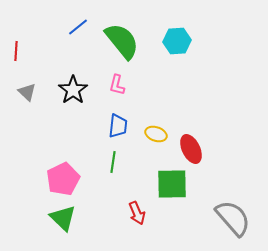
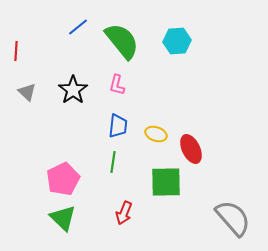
green square: moved 6 px left, 2 px up
red arrow: moved 13 px left; rotated 45 degrees clockwise
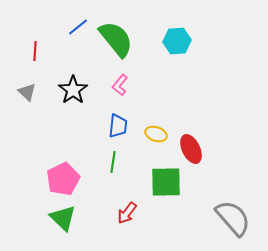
green semicircle: moved 6 px left, 2 px up
red line: moved 19 px right
pink L-shape: moved 3 px right; rotated 25 degrees clockwise
red arrow: moved 3 px right; rotated 15 degrees clockwise
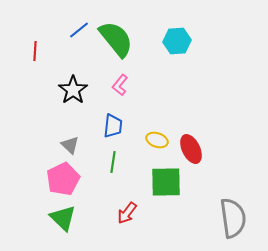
blue line: moved 1 px right, 3 px down
gray triangle: moved 43 px right, 53 px down
blue trapezoid: moved 5 px left
yellow ellipse: moved 1 px right, 6 px down
gray semicircle: rotated 33 degrees clockwise
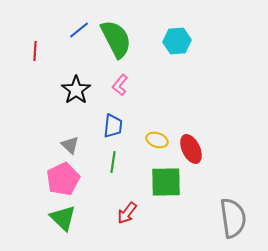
green semicircle: rotated 12 degrees clockwise
black star: moved 3 px right
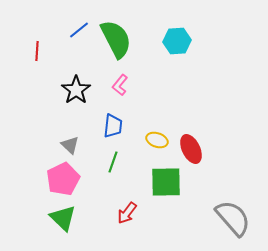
red line: moved 2 px right
green line: rotated 10 degrees clockwise
gray semicircle: rotated 33 degrees counterclockwise
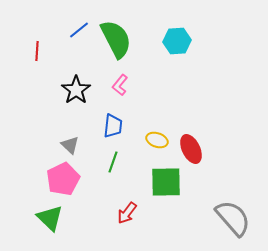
green triangle: moved 13 px left
